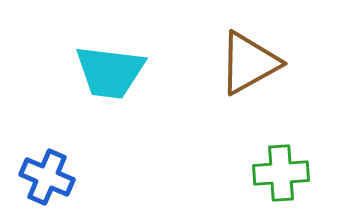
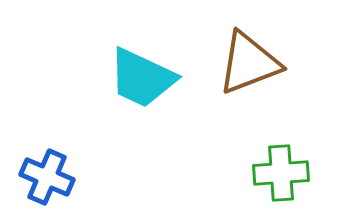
brown triangle: rotated 8 degrees clockwise
cyan trapezoid: moved 32 px right, 6 px down; rotated 18 degrees clockwise
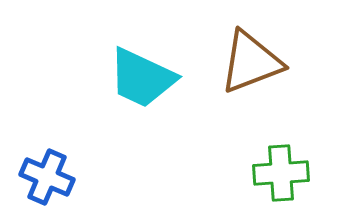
brown triangle: moved 2 px right, 1 px up
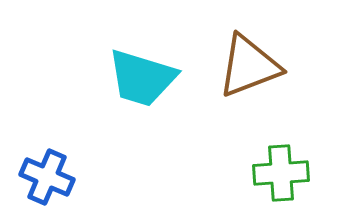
brown triangle: moved 2 px left, 4 px down
cyan trapezoid: rotated 8 degrees counterclockwise
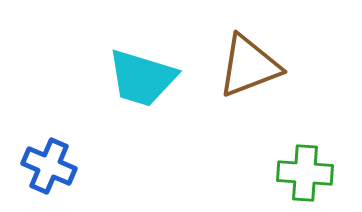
green cross: moved 24 px right; rotated 8 degrees clockwise
blue cross: moved 2 px right, 11 px up
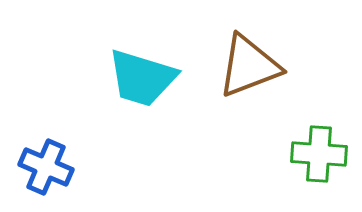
blue cross: moved 3 px left, 1 px down
green cross: moved 14 px right, 19 px up
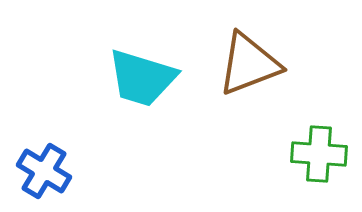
brown triangle: moved 2 px up
blue cross: moved 2 px left, 4 px down; rotated 8 degrees clockwise
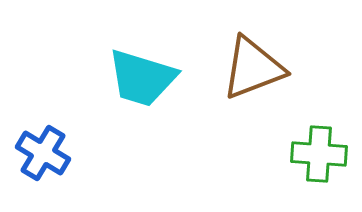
brown triangle: moved 4 px right, 4 px down
blue cross: moved 1 px left, 18 px up
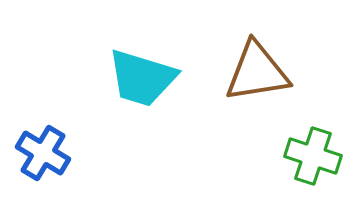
brown triangle: moved 4 px right, 4 px down; rotated 12 degrees clockwise
green cross: moved 6 px left, 2 px down; rotated 14 degrees clockwise
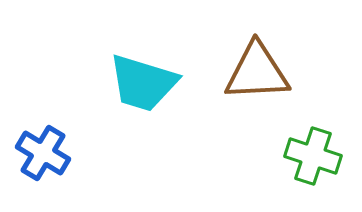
brown triangle: rotated 6 degrees clockwise
cyan trapezoid: moved 1 px right, 5 px down
